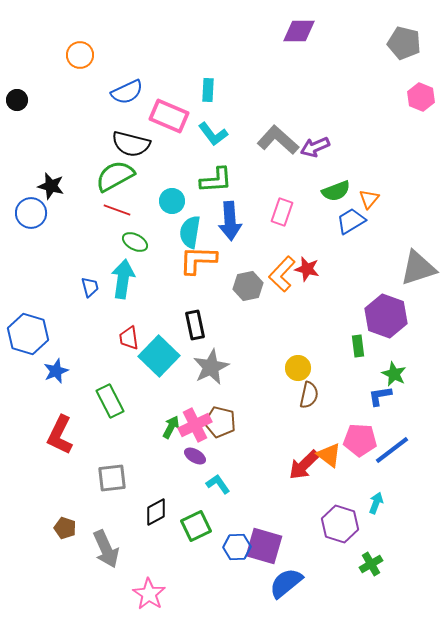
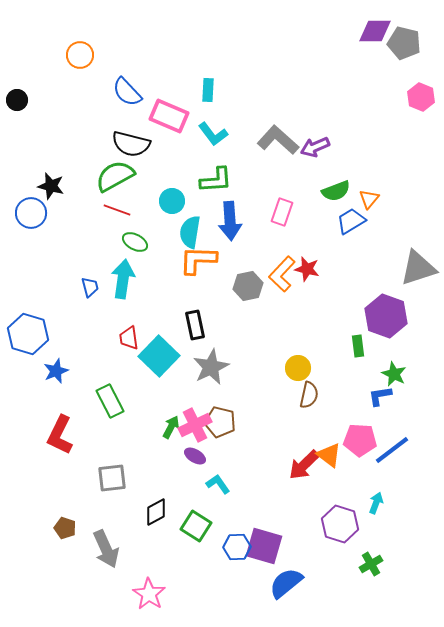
purple diamond at (299, 31): moved 76 px right
blue semicircle at (127, 92): rotated 72 degrees clockwise
green square at (196, 526): rotated 32 degrees counterclockwise
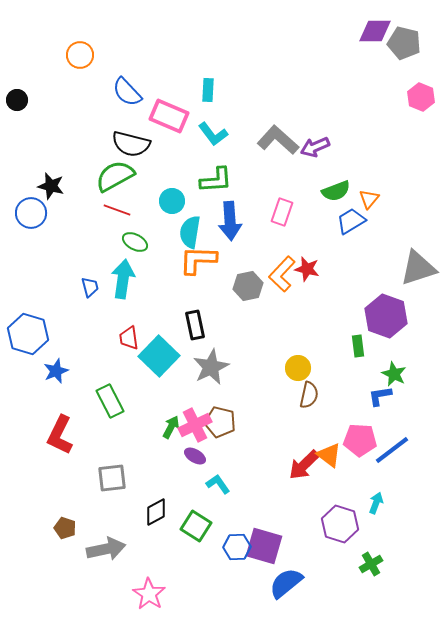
gray arrow at (106, 549): rotated 78 degrees counterclockwise
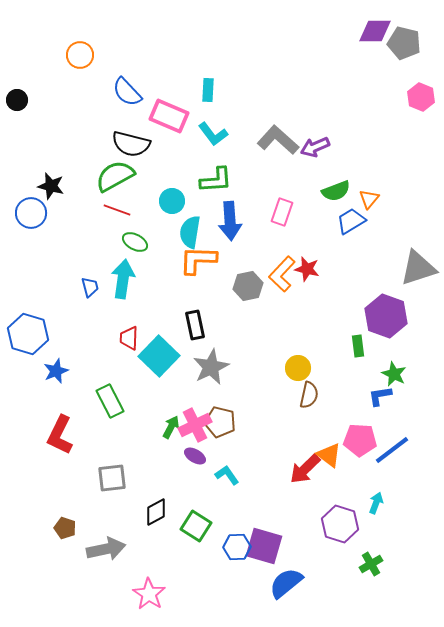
red trapezoid at (129, 338): rotated 10 degrees clockwise
red arrow at (304, 465): moved 1 px right, 4 px down
cyan L-shape at (218, 484): moved 9 px right, 9 px up
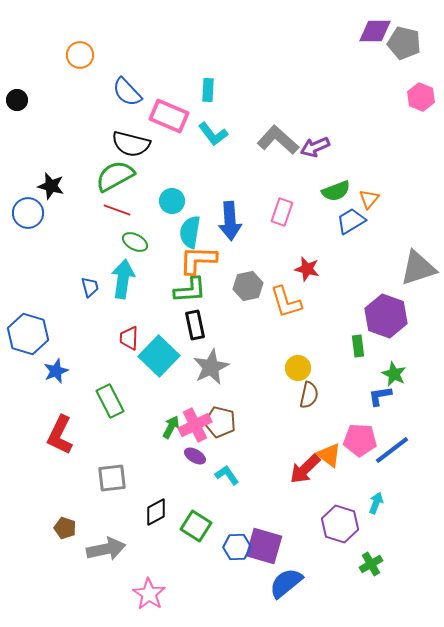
green L-shape at (216, 180): moved 26 px left, 110 px down
blue circle at (31, 213): moved 3 px left
orange L-shape at (282, 274): moved 4 px right, 28 px down; rotated 60 degrees counterclockwise
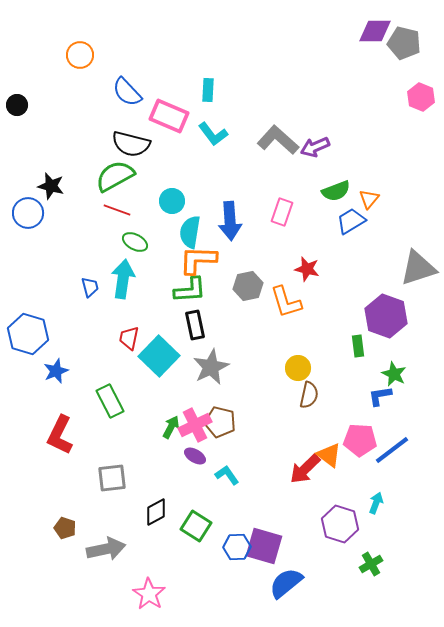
black circle at (17, 100): moved 5 px down
red trapezoid at (129, 338): rotated 10 degrees clockwise
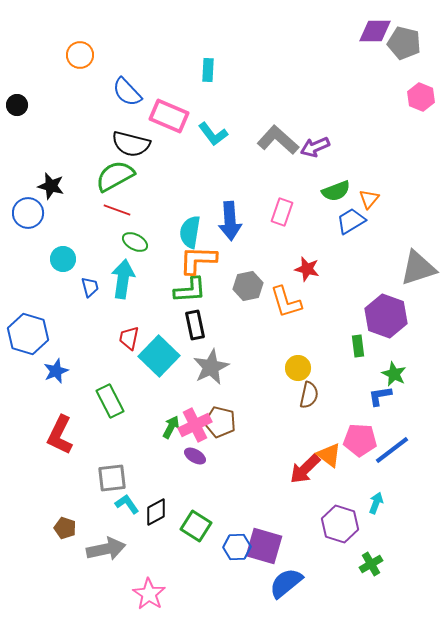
cyan rectangle at (208, 90): moved 20 px up
cyan circle at (172, 201): moved 109 px left, 58 px down
cyan L-shape at (227, 475): moved 100 px left, 29 px down
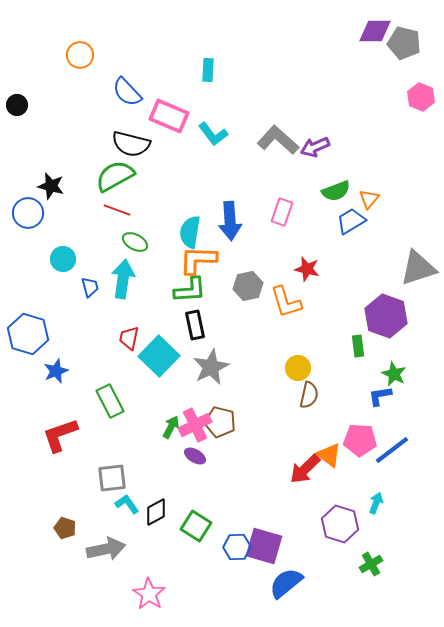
red L-shape at (60, 435): rotated 45 degrees clockwise
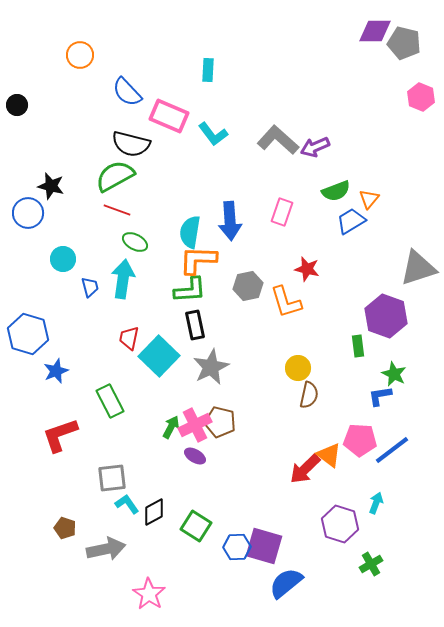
black diamond at (156, 512): moved 2 px left
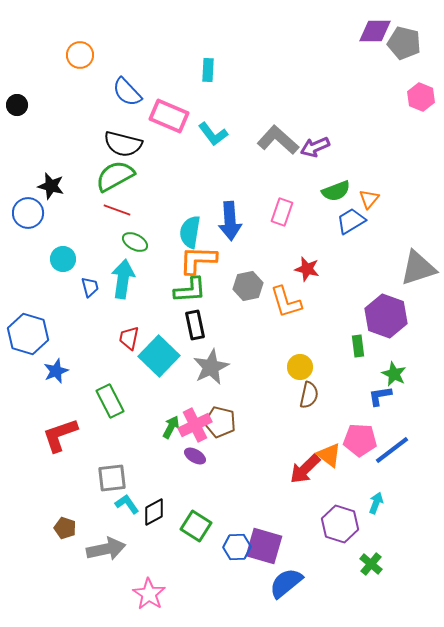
black semicircle at (131, 144): moved 8 px left
yellow circle at (298, 368): moved 2 px right, 1 px up
green cross at (371, 564): rotated 20 degrees counterclockwise
